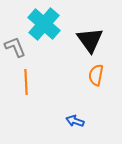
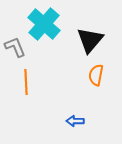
black triangle: rotated 16 degrees clockwise
blue arrow: rotated 18 degrees counterclockwise
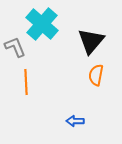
cyan cross: moved 2 px left
black triangle: moved 1 px right, 1 px down
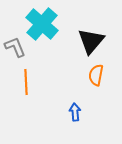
blue arrow: moved 9 px up; rotated 84 degrees clockwise
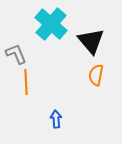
cyan cross: moved 9 px right
black triangle: rotated 20 degrees counterclockwise
gray L-shape: moved 1 px right, 7 px down
blue arrow: moved 19 px left, 7 px down
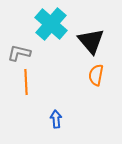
gray L-shape: moved 3 px right, 1 px up; rotated 55 degrees counterclockwise
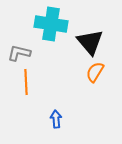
cyan cross: rotated 32 degrees counterclockwise
black triangle: moved 1 px left, 1 px down
orange semicircle: moved 1 px left, 3 px up; rotated 20 degrees clockwise
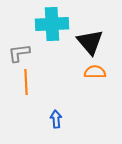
cyan cross: moved 1 px right; rotated 12 degrees counterclockwise
gray L-shape: rotated 20 degrees counterclockwise
orange semicircle: rotated 60 degrees clockwise
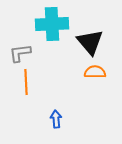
gray L-shape: moved 1 px right
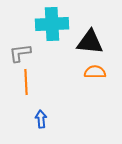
black triangle: rotated 44 degrees counterclockwise
blue arrow: moved 15 px left
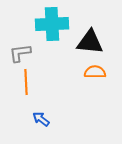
blue arrow: rotated 48 degrees counterclockwise
